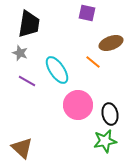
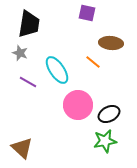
brown ellipse: rotated 25 degrees clockwise
purple line: moved 1 px right, 1 px down
black ellipse: moved 1 px left; rotated 75 degrees clockwise
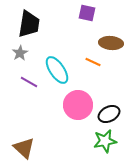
gray star: rotated 21 degrees clockwise
orange line: rotated 14 degrees counterclockwise
purple line: moved 1 px right
brown triangle: moved 2 px right
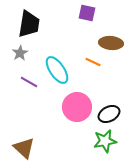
pink circle: moved 1 px left, 2 px down
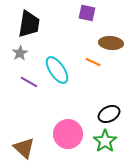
pink circle: moved 9 px left, 27 px down
green star: rotated 25 degrees counterclockwise
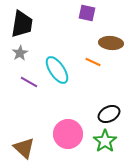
black trapezoid: moved 7 px left
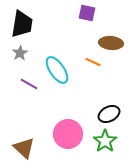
purple line: moved 2 px down
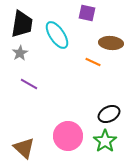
cyan ellipse: moved 35 px up
pink circle: moved 2 px down
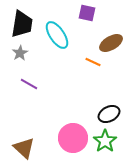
brown ellipse: rotated 35 degrees counterclockwise
pink circle: moved 5 px right, 2 px down
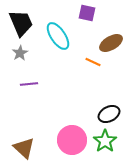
black trapezoid: moved 1 px left, 1 px up; rotated 32 degrees counterclockwise
cyan ellipse: moved 1 px right, 1 px down
purple line: rotated 36 degrees counterclockwise
pink circle: moved 1 px left, 2 px down
